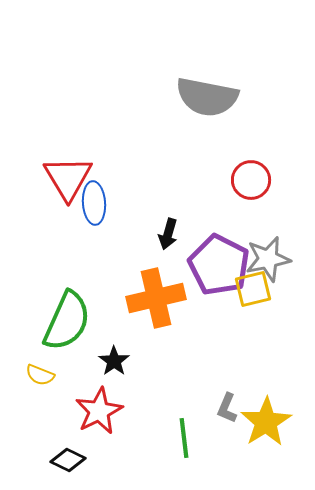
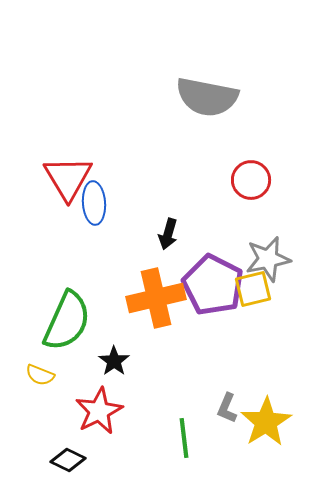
purple pentagon: moved 6 px left, 20 px down
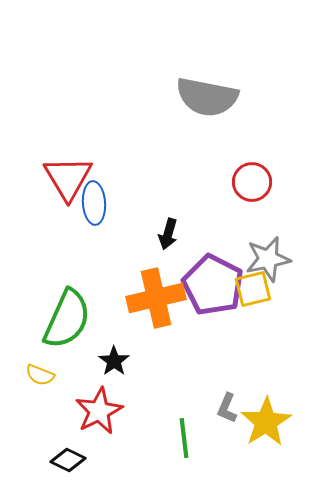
red circle: moved 1 px right, 2 px down
green semicircle: moved 2 px up
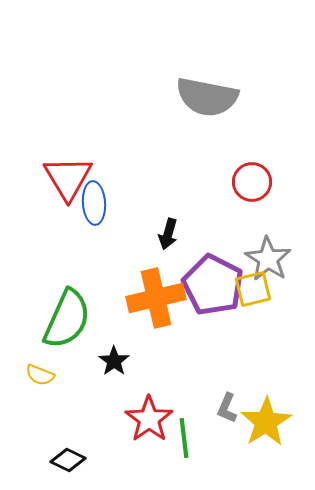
gray star: rotated 27 degrees counterclockwise
red star: moved 50 px right, 8 px down; rotated 9 degrees counterclockwise
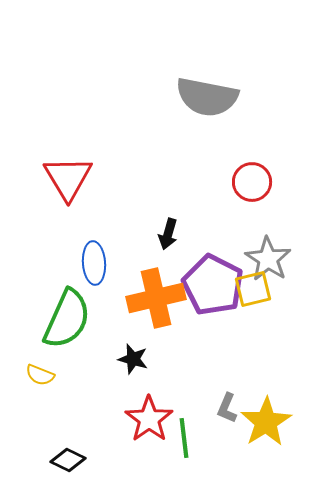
blue ellipse: moved 60 px down
black star: moved 19 px right, 2 px up; rotated 20 degrees counterclockwise
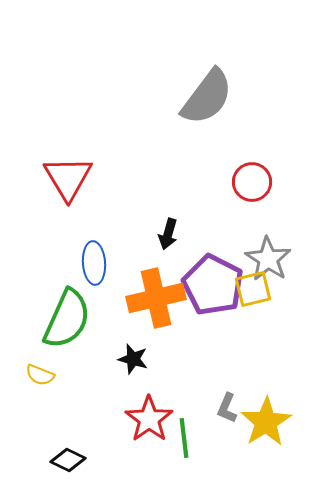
gray semicircle: rotated 64 degrees counterclockwise
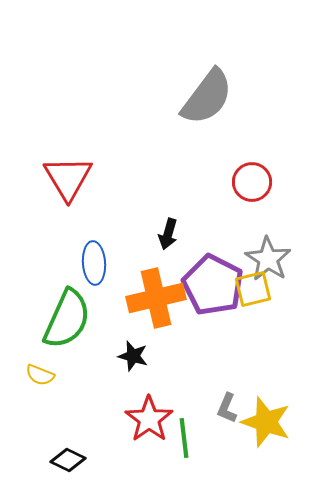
black star: moved 3 px up
yellow star: rotated 21 degrees counterclockwise
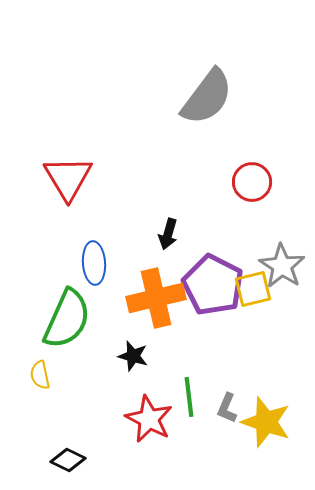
gray star: moved 14 px right, 7 px down
yellow semicircle: rotated 56 degrees clockwise
red star: rotated 9 degrees counterclockwise
green line: moved 5 px right, 41 px up
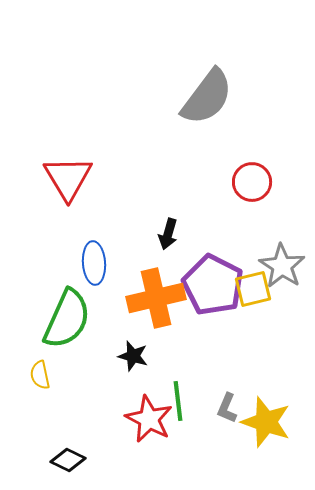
green line: moved 11 px left, 4 px down
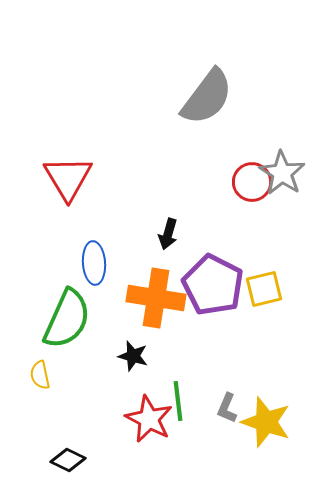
gray star: moved 93 px up
yellow square: moved 11 px right
orange cross: rotated 22 degrees clockwise
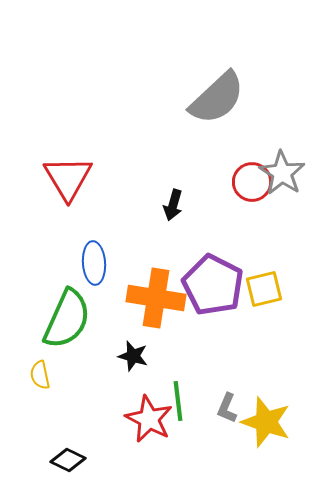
gray semicircle: moved 10 px right, 1 px down; rotated 10 degrees clockwise
black arrow: moved 5 px right, 29 px up
